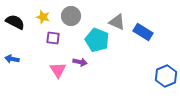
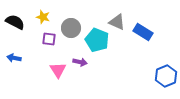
gray circle: moved 12 px down
purple square: moved 4 px left, 1 px down
blue arrow: moved 2 px right, 1 px up
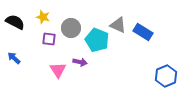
gray triangle: moved 1 px right, 3 px down
blue arrow: rotated 32 degrees clockwise
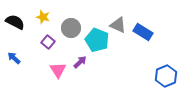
purple square: moved 1 px left, 3 px down; rotated 32 degrees clockwise
purple arrow: rotated 56 degrees counterclockwise
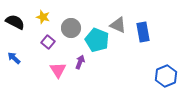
blue rectangle: rotated 48 degrees clockwise
purple arrow: rotated 24 degrees counterclockwise
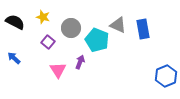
blue rectangle: moved 3 px up
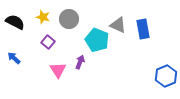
gray circle: moved 2 px left, 9 px up
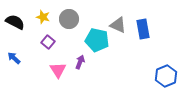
cyan pentagon: rotated 10 degrees counterclockwise
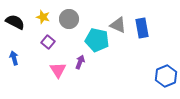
blue rectangle: moved 1 px left, 1 px up
blue arrow: rotated 32 degrees clockwise
